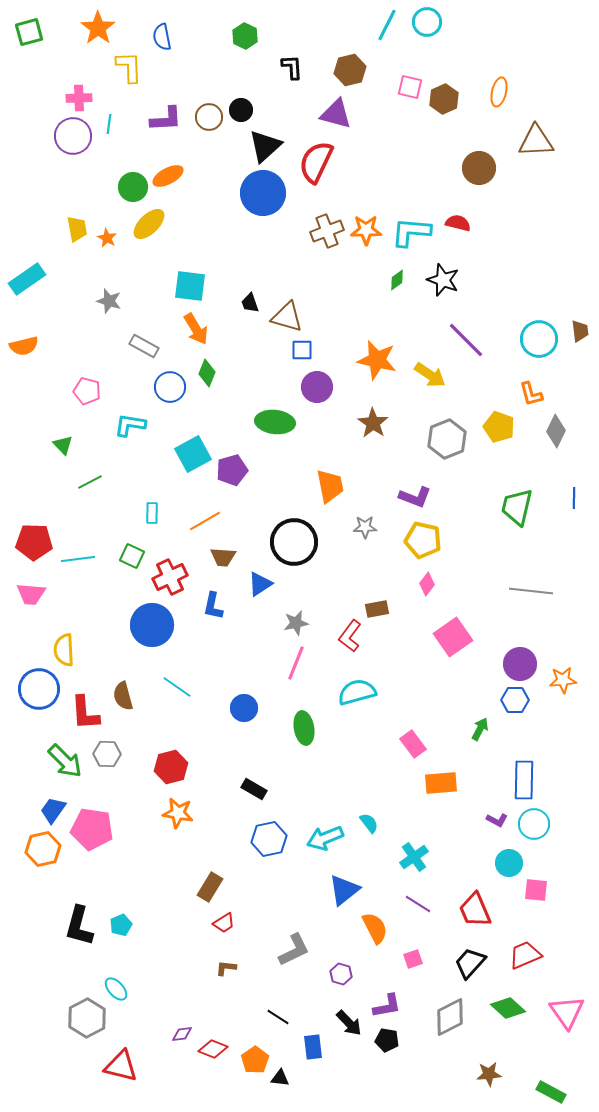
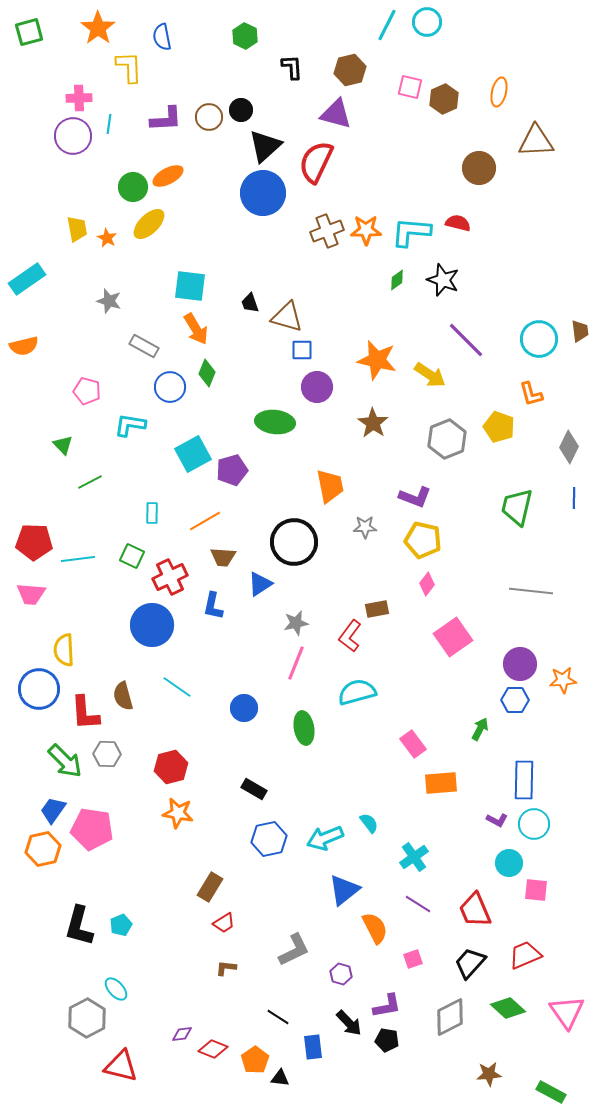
gray diamond at (556, 431): moved 13 px right, 16 px down
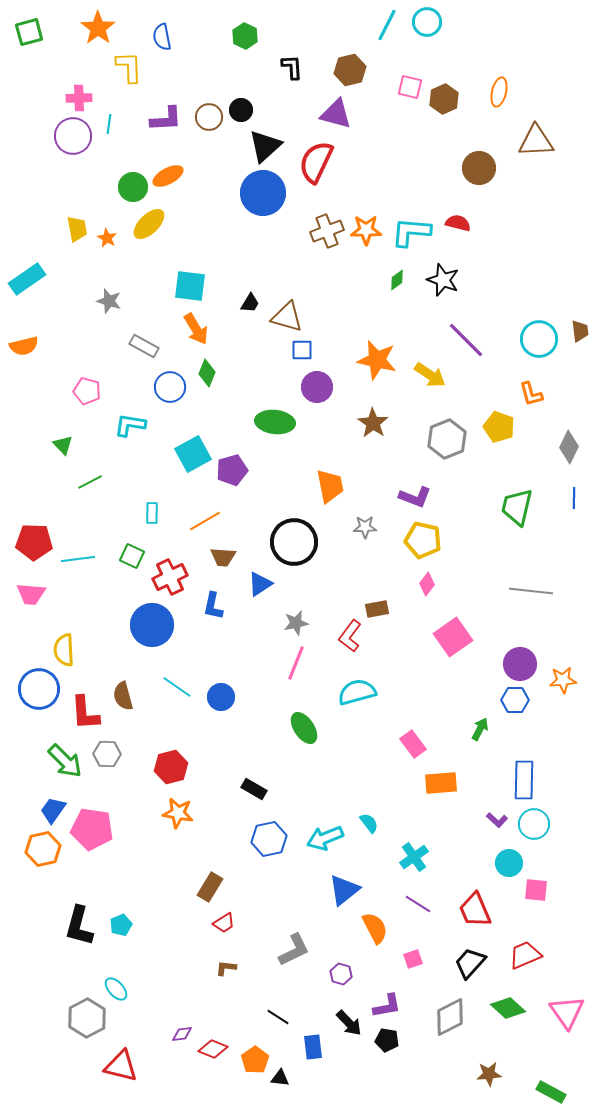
black trapezoid at (250, 303): rotated 130 degrees counterclockwise
blue circle at (244, 708): moved 23 px left, 11 px up
green ellipse at (304, 728): rotated 24 degrees counterclockwise
purple L-shape at (497, 820): rotated 15 degrees clockwise
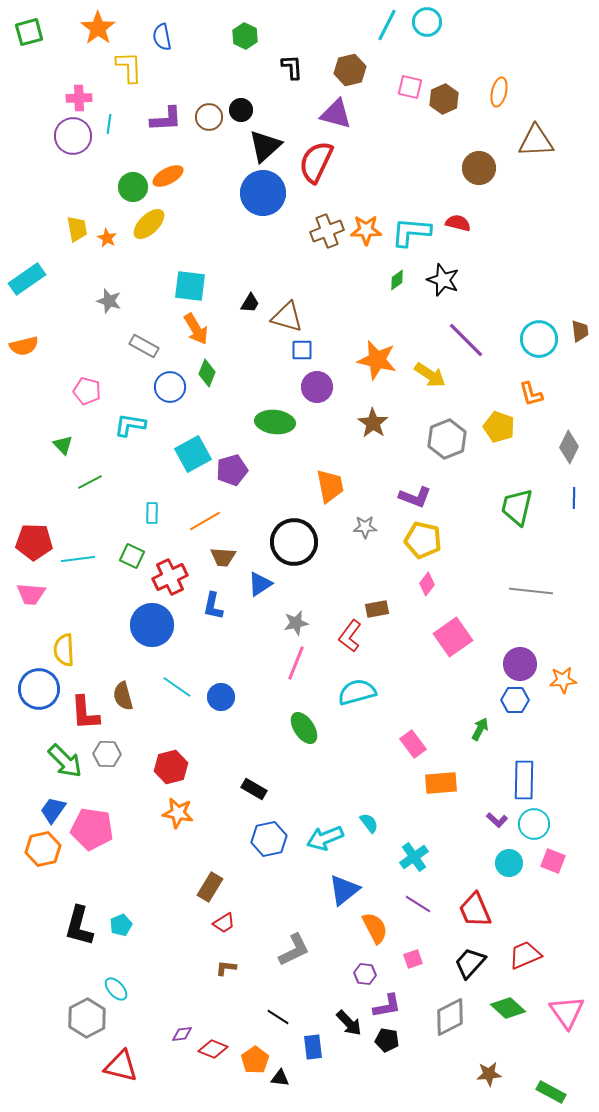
pink square at (536, 890): moved 17 px right, 29 px up; rotated 15 degrees clockwise
purple hexagon at (341, 974): moved 24 px right; rotated 10 degrees counterclockwise
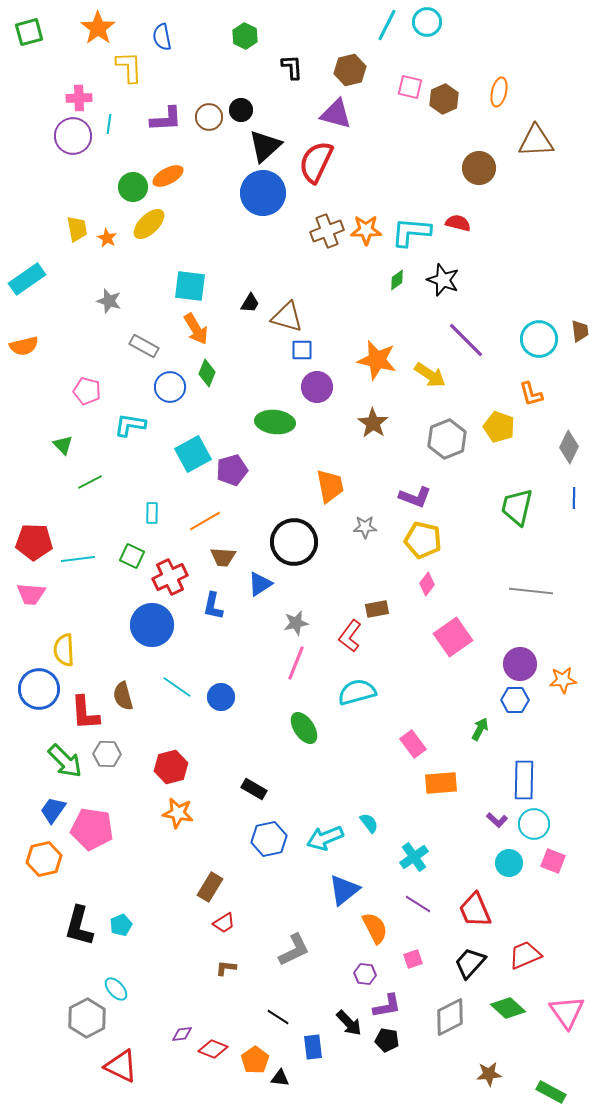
orange hexagon at (43, 849): moved 1 px right, 10 px down
red triangle at (121, 1066): rotated 12 degrees clockwise
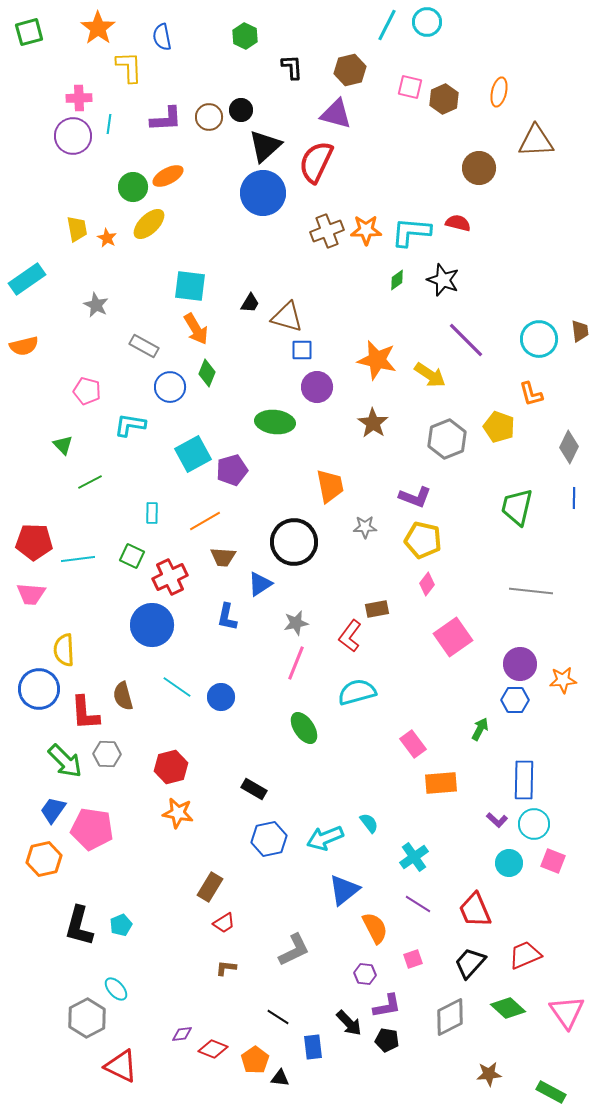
gray star at (109, 301): moved 13 px left, 4 px down; rotated 10 degrees clockwise
blue L-shape at (213, 606): moved 14 px right, 11 px down
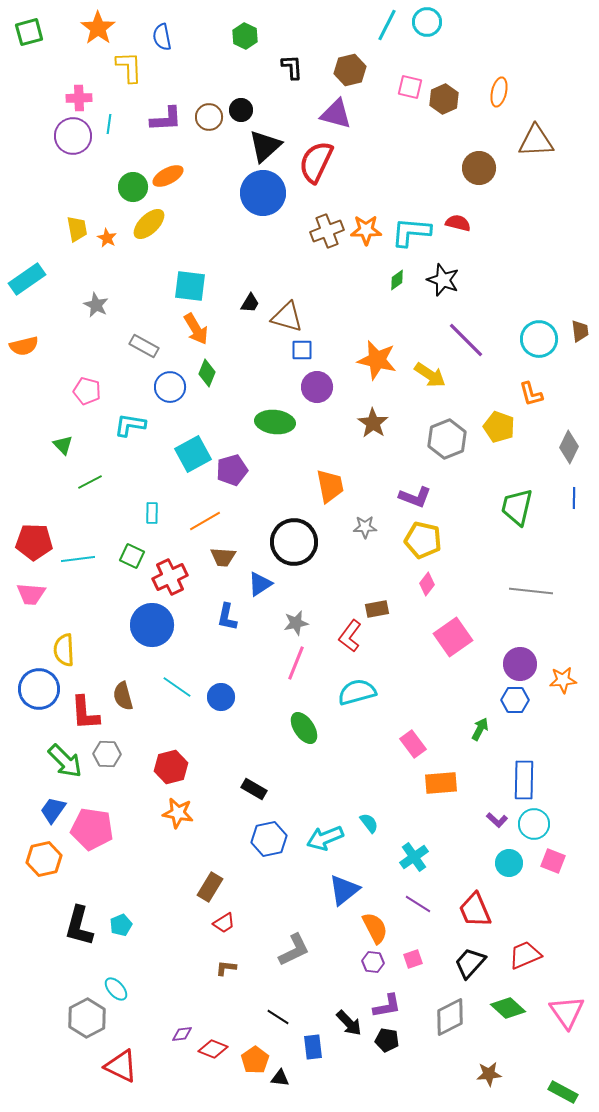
purple hexagon at (365, 974): moved 8 px right, 12 px up
green rectangle at (551, 1092): moved 12 px right
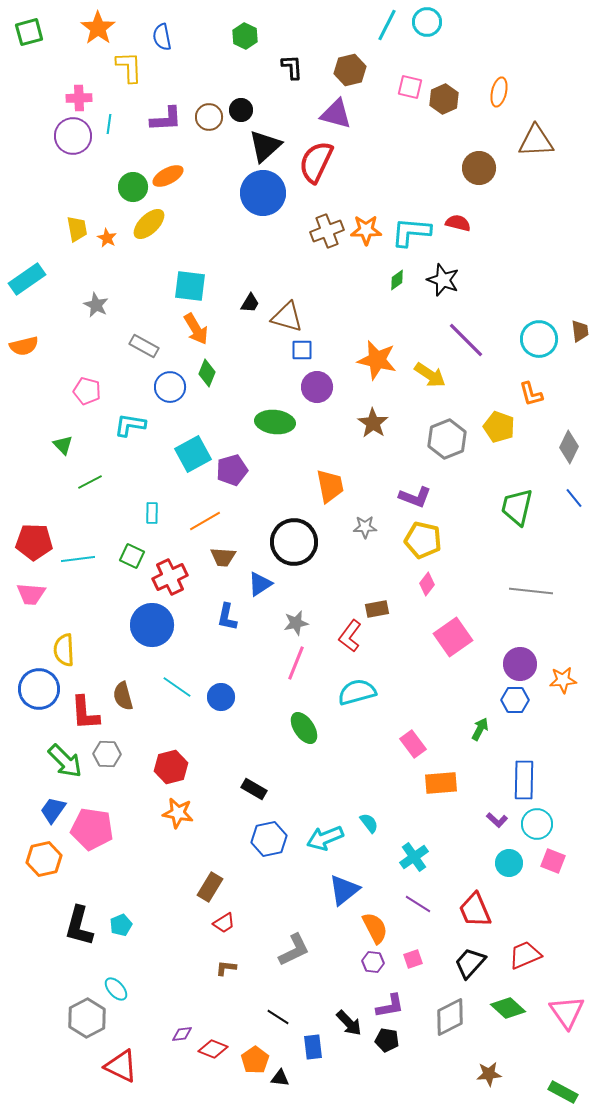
blue line at (574, 498): rotated 40 degrees counterclockwise
cyan circle at (534, 824): moved 3 px right
purple L-shape at (387, 1006): moved 3 px right
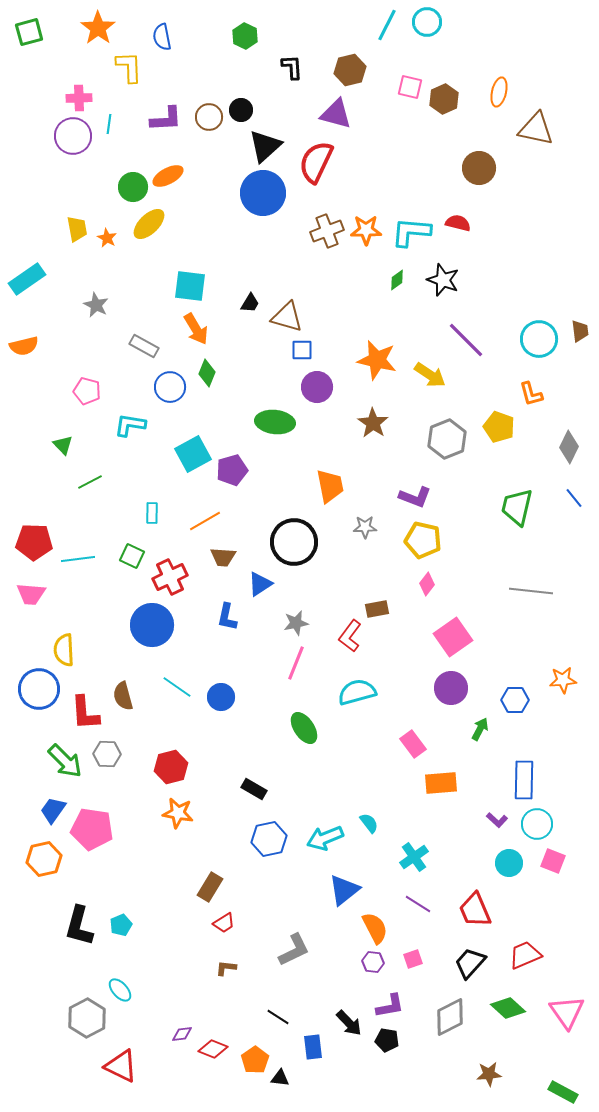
brown triangle at (536, 141): moved 12 px up; rotated 15 degrees clockwise
purple circle at (520, 664): moved 69 px left, 24 px down
cyan ellipse at (116, 989): moved 4 px right, 1 px down
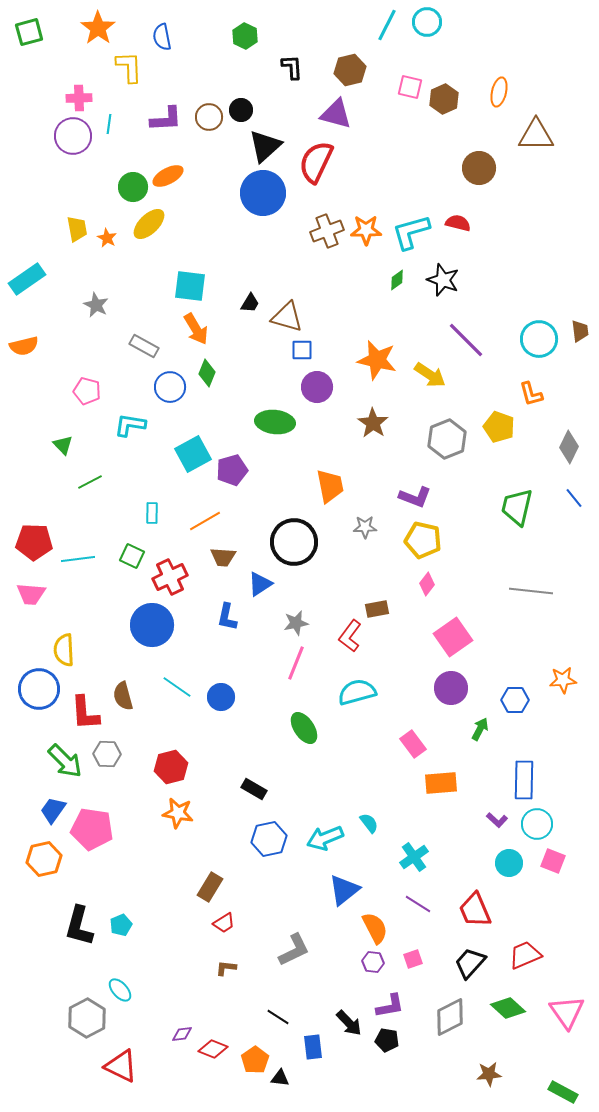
brown triangle at (536, 129): moved 6 px down; rotated 12 degrees counterclockwise
cyan L-shape at (411, 232): rotated 21 degrees counterclockwise
